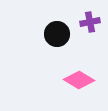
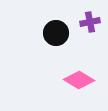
black circle: moved 1 px left, 1 px up
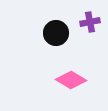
pink diamond: moved 8 px left
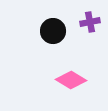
black circle: moved 3 px left, 2 px up
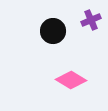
purple cross: moved 1 px right, 2 px up; rotated 12 degrees counterclockwise
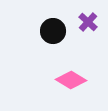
purple cross: moved 3 px left, 2 px down; rotated 24 degrees counterclockwise
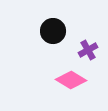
purple cross: moved 28 px down; rotated 18 degrees clockwise
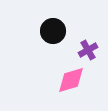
pink diamond: rotated 48 degrees counterclockwise
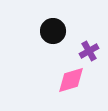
purple cross: moved 1 px right, 1 px down
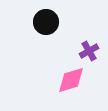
black circle: moved 7 px left, 9 px up
